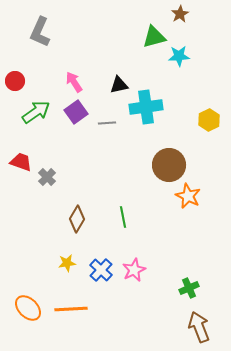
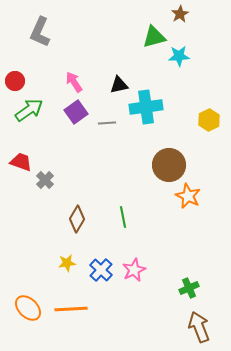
green arrow: moved 7 px left, 2 px up
gray cross: moved 2 px left, 3 px down
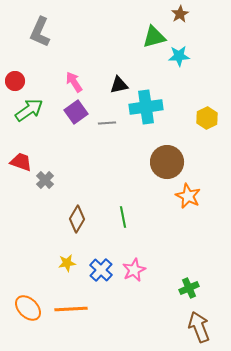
yellow hexagon: moved 2 px left, 2 px up
brown circle: moved 2 px left, 3 px up
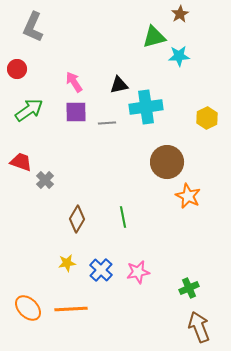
gray L-shape: moved 7 px left, 5 px up
red circle: moved 2 px right, 12 px up
purple square: rotated 35 degrees clockwise
pink star: moved 4 px right, 2 px down; rotated 15 degrees clockwise
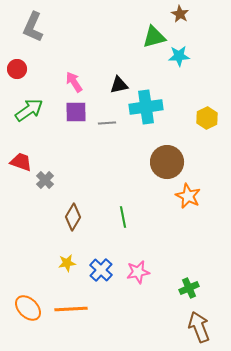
brown star: rotated 12 degrees counterclockwise
brown diamond: moved 4 px left, 2 px up
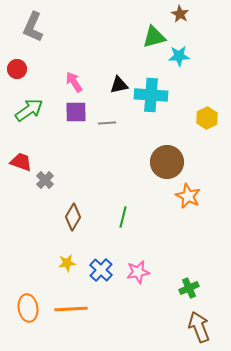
cyan cross: moved 5 px right, 12 px up; rotated 12 degrees clockwise
green line: rotated 25 degrees clockwise
orange ellipse: rotated 36 degrees clockwise
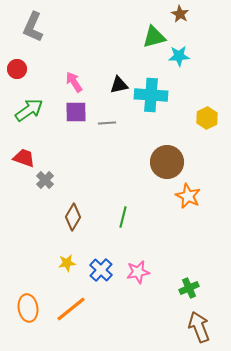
red trapezoid: moved 3 px right, 4 px up
orange line: rotated 36 degrees counterclockwise
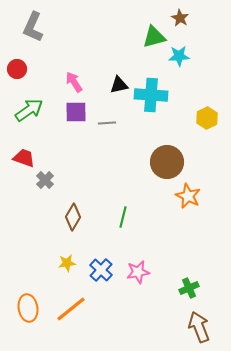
brown star: moved 4 px down
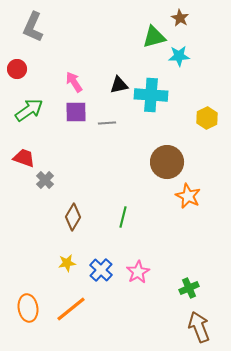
pink star: rotated 20 degrees counterclockwise
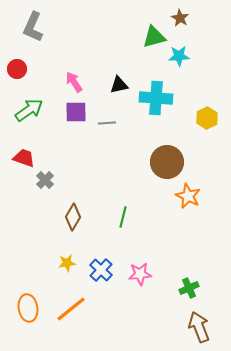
cyan cross: moved 5 px right, 3 px down
pink star: moved 2 px right, 2 px down; rotated 25 degrees clockwise
